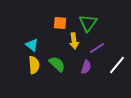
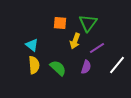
yellow arrow: moved 1 px right; rotated 28 degrees clockwise
green semicircle: moved 1 px right, 4 px down
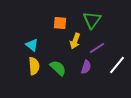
green triangle: moved 4 px right, 3 px up
yellow semicircle: moved 1 px down
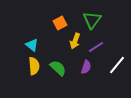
orange square: rotated 32 degrees counterclockwise
purple line: moved 1 px left, 1 px up
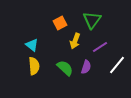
purple line: moved 4 px right
green semicircle: moved 7 px right
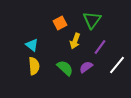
purple line: rotated 21 degrees counterclockwise
purple semicircle: rotated 144 degrees counterclockwise
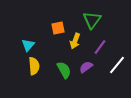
orange square: moved 2 px left, 5 px down; rotated 16 degrees clockwise
cyan triangle: moved 4 px left; rotated 32 degrees clockwise
green semicircle: moved 1 px left, 2 px down; rotated 18 degrees clockwise
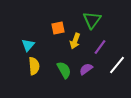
purple semicircle: moved 2 px down
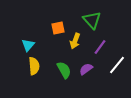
green triangle: rotated 18 degrees counterclockwise
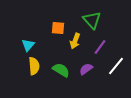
orange square: rotated 16 degrees clockwise
white line: moved 1 px left, 1 px down
green semicircle: moved 3 px left; rotated 30 degrees counterclockwise
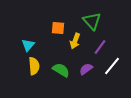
green triangle: moved 1 px down
white line: moved 4 px left
